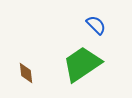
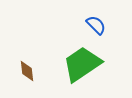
brown diamond: moved 1 px right, 2 px up
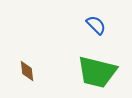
green trapezoid: moved 15 px right, 8 px down; rotated 132 degrees counterclockwise
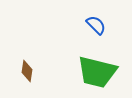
brown diamond: rotated 15 degrees clockwise
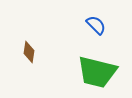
brown diamond: moved 2 px right, 19 px up
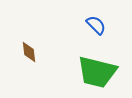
brown diamond: rotated 15 degrees counterclockwise
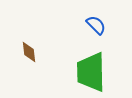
green trapezoid: moved 6 px left; rotated 75 degrees clockwise
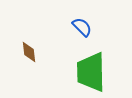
blue semicircle: moved 14 px left, 2 px down
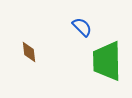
green trapezoid: moved 16 px right, 11 px up
